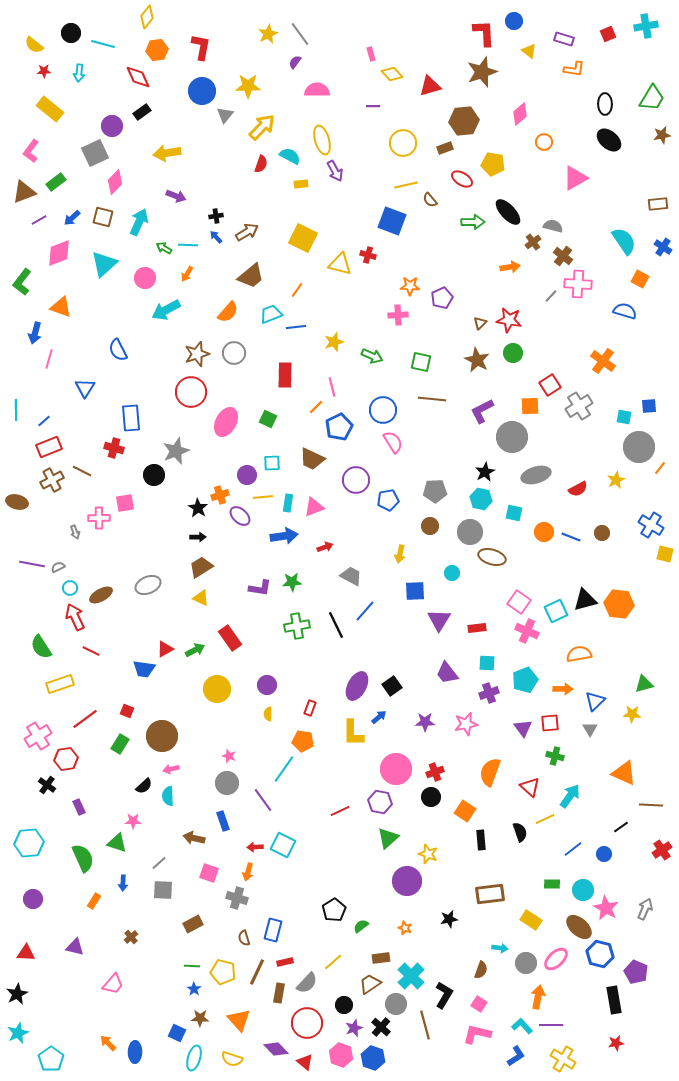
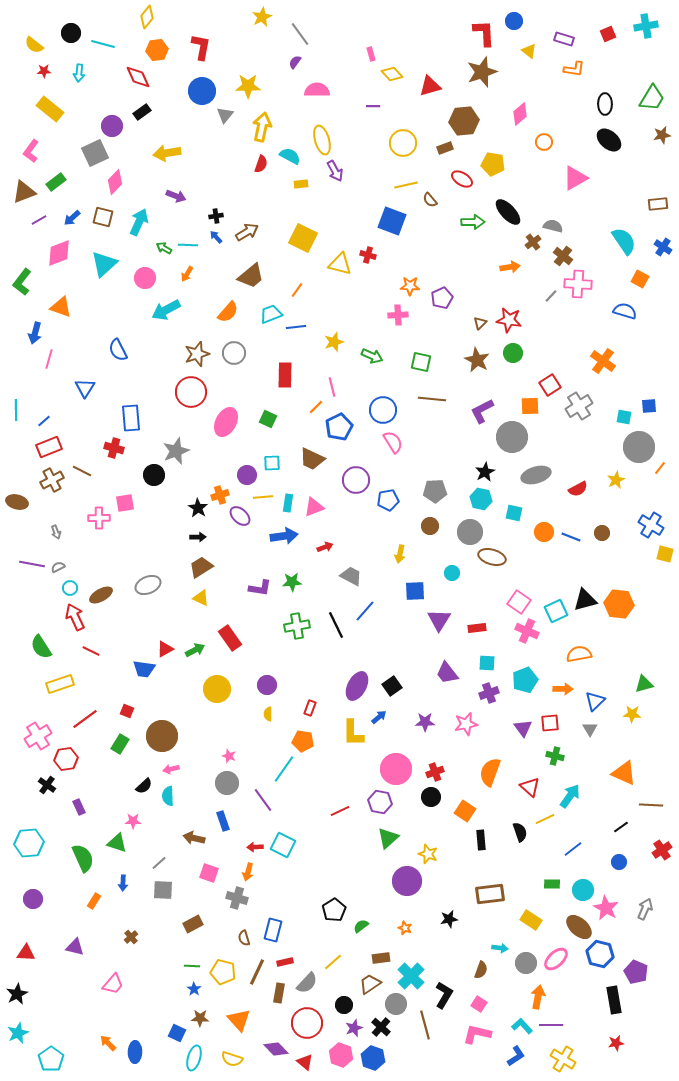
yellow star at (268, 34): moved 6 px left, 17 px up
yellow arrow at (262, 127): rotated 32 degrees counterclockwise
gray arrow at (75, 532): moved 19 px left
blue circle at (604, 854): moved 15 px right, 8 px down
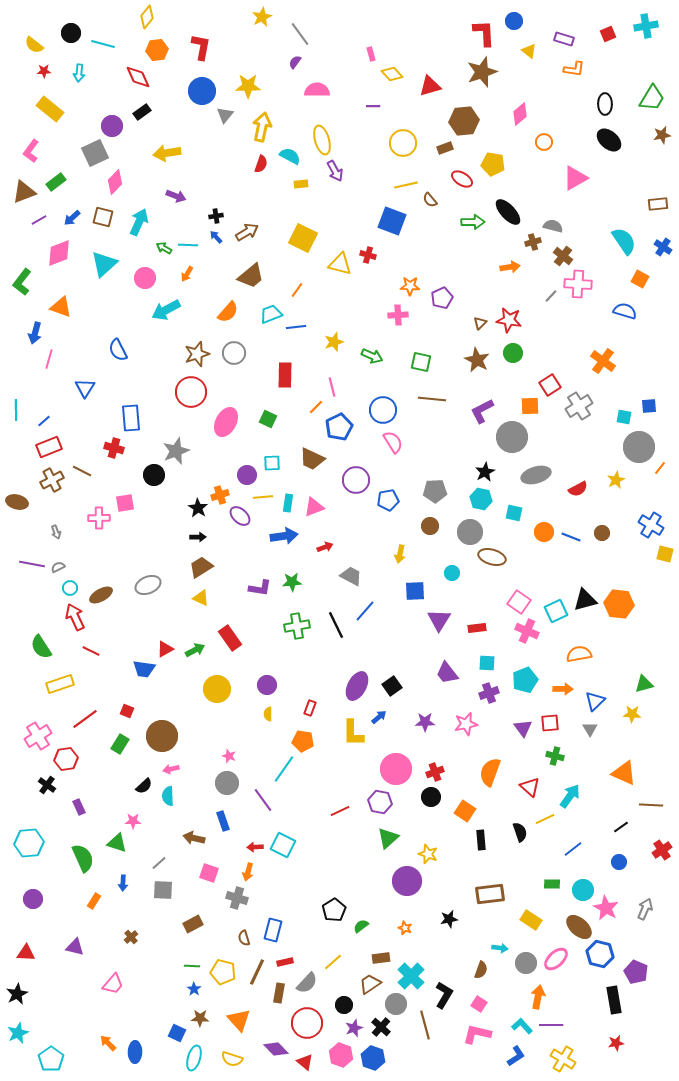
brown cross at (533, 242): rotated 21 degrees clockwise
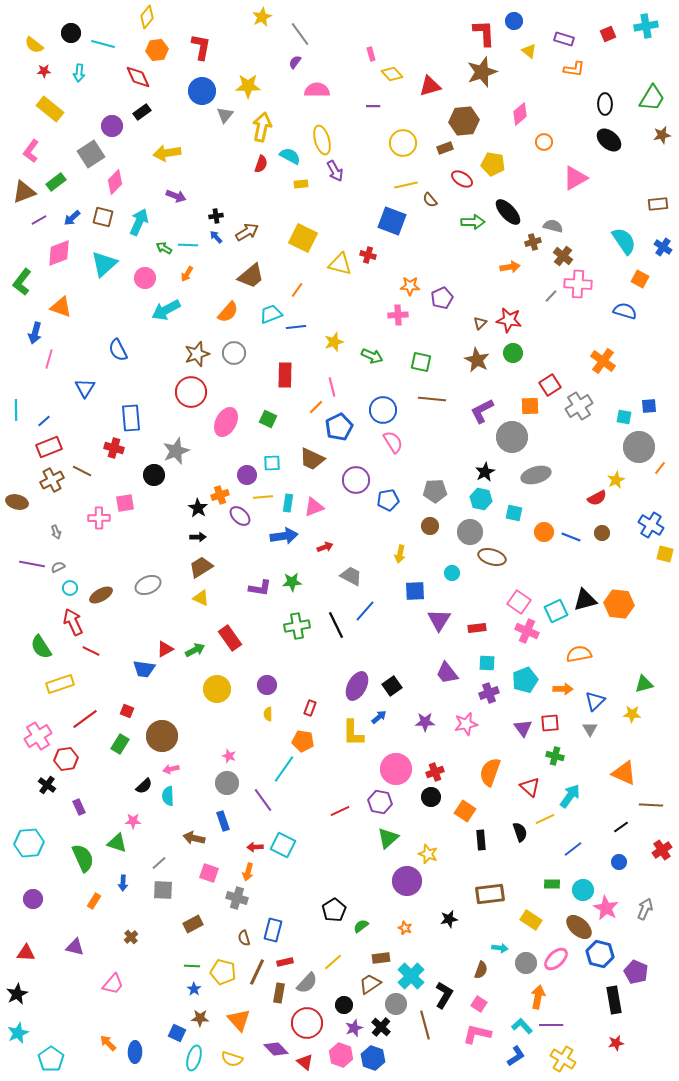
gray square at (95, 153): moved 4 px left, 1 px down; rotated 8 degrees counterclockwise
red semicircle at (578, 489): moved 19 px right, 9 px down
red arrow at (75, 617): moved 2 px left, 5 px down
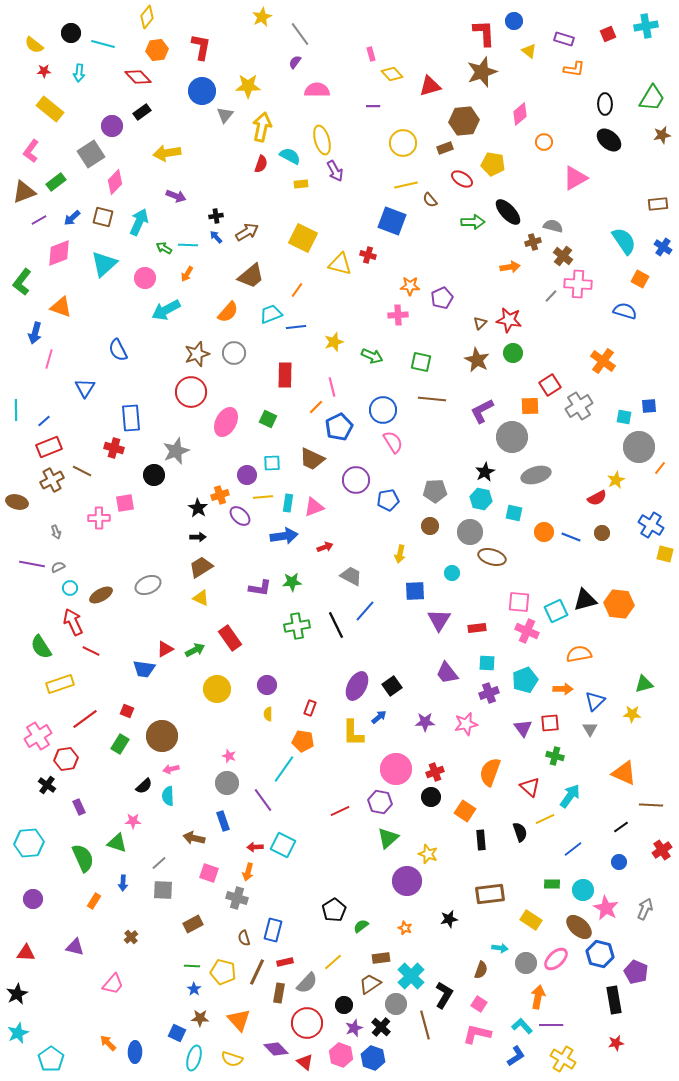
red diamond at (138, 77): rotated 20 degrees counterclockwise
pink square at (519, 602): rotated 30 degrees counterclockwise
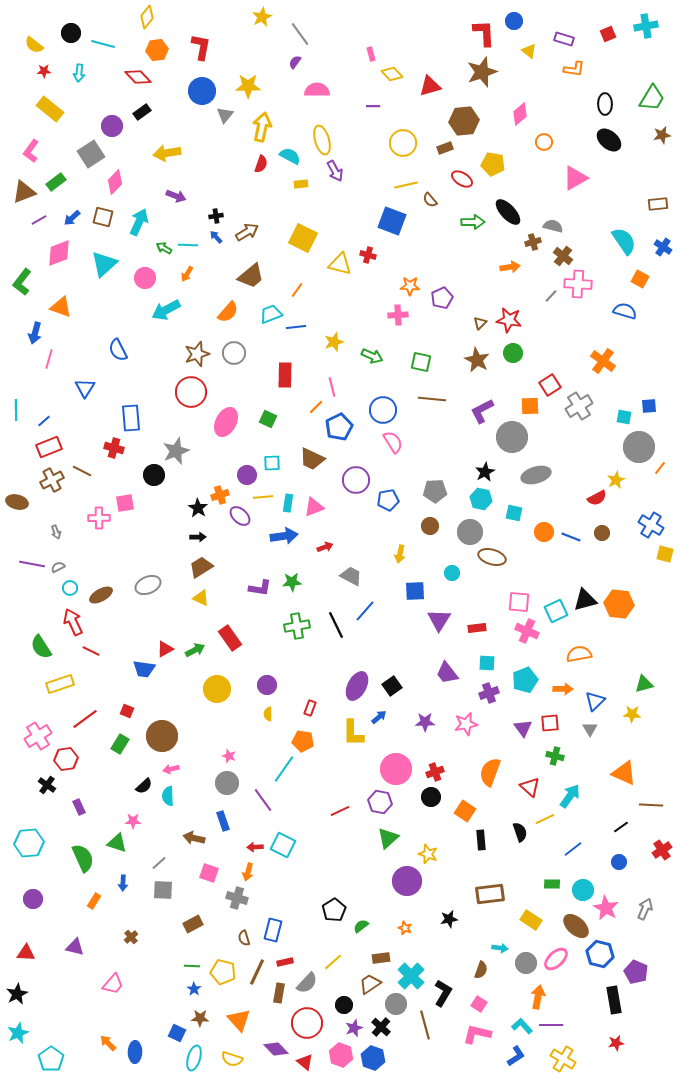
brown ellipse at (579, 927): moved 3 px left, 1 px up
black L-shape at (444, 995): moved 1 px left, 2 px up
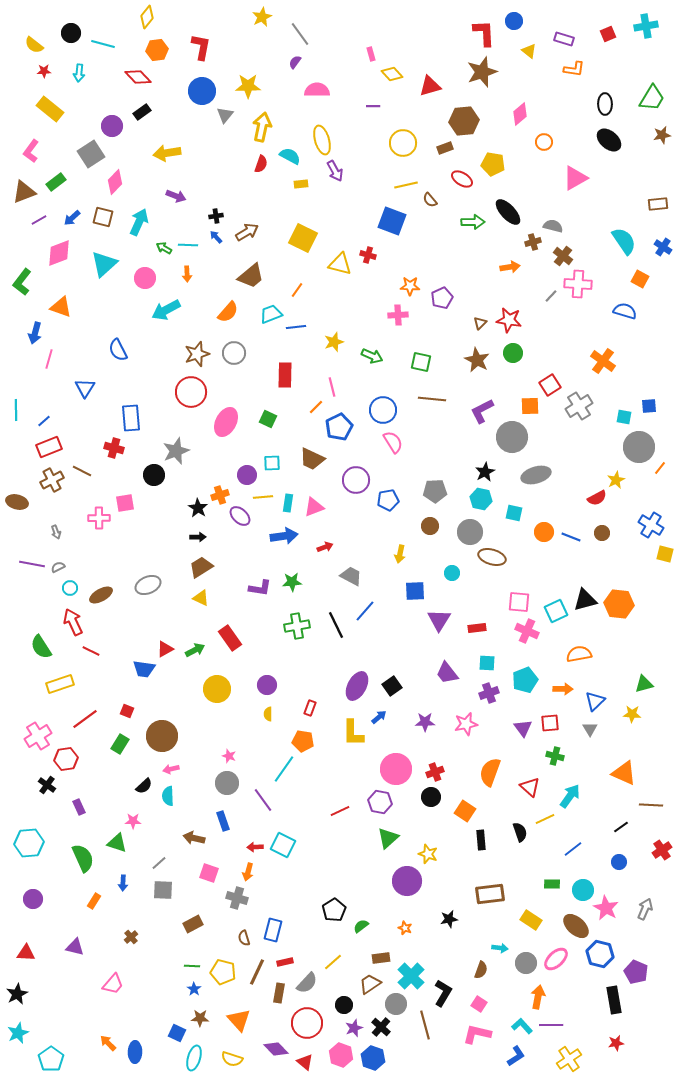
orange arrow at (187, 274): rotated 35 degrees counterclockwise
yellow cross at (563, 1059): moved 6 px right; rotated 25 degrees clockwise
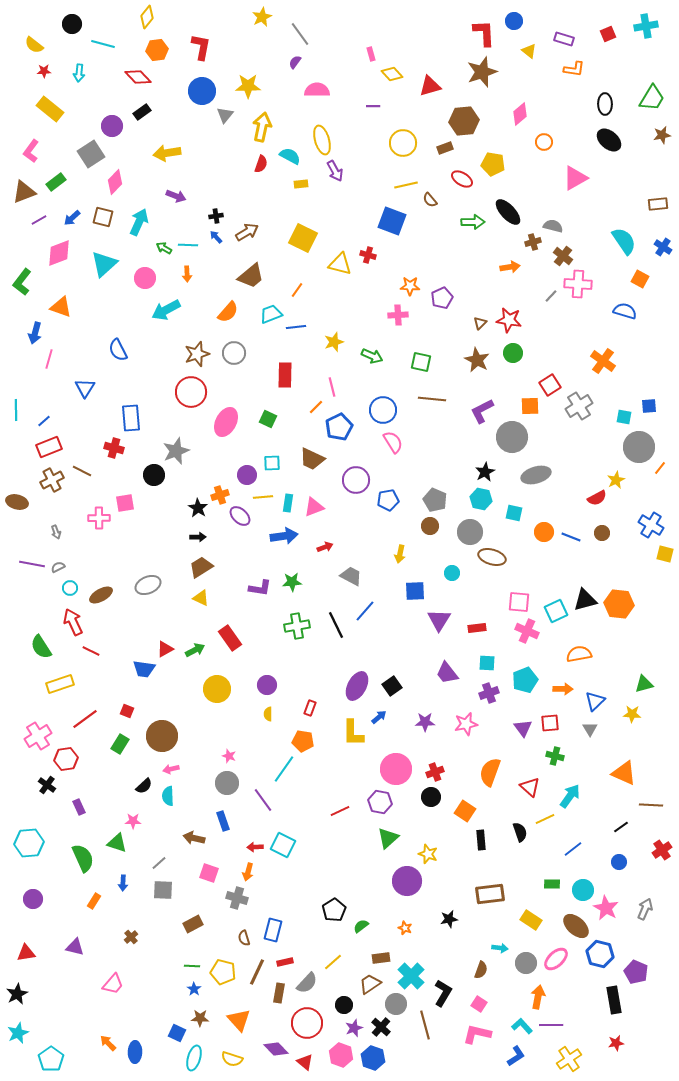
black circle at (71, 33): moved 1 px right, 9 px up
gray pentagon at (435, 491): moved 9 px down; rotated 25 degrees clockwise
red triangle at (26, 953): rotated 12 degrees counterclockwise
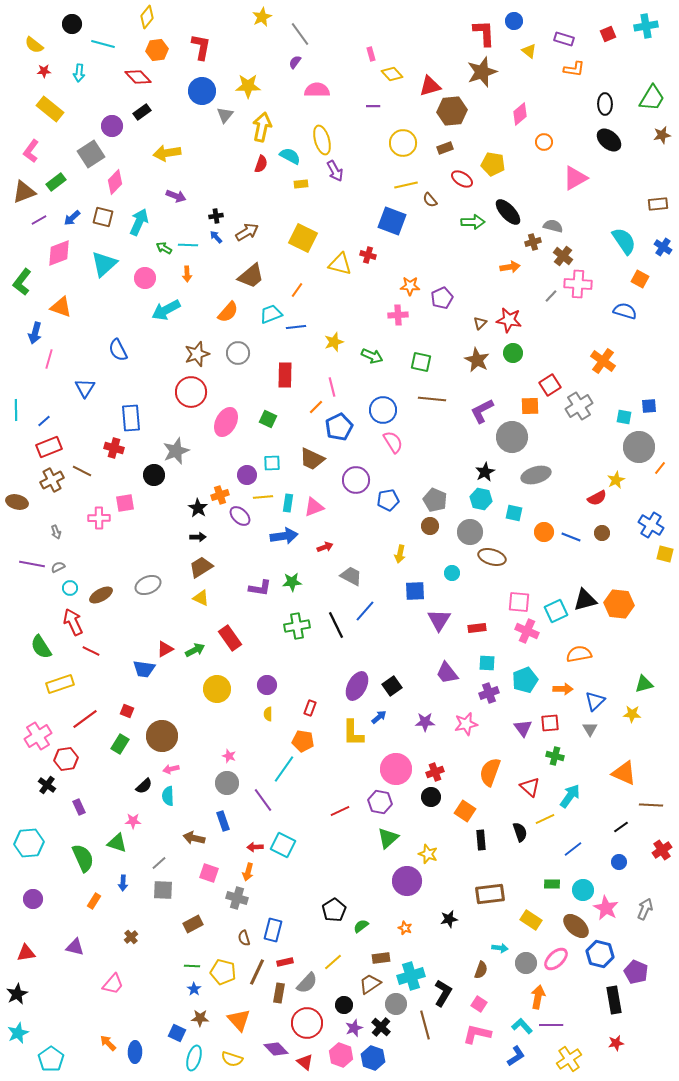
brown hexagon at (464, 121): moved 12 px left, 10 px up
gray circle at (234, 353): moved 4 px right
cyan cross at (411, 976): rotated 28 degrees clockwise
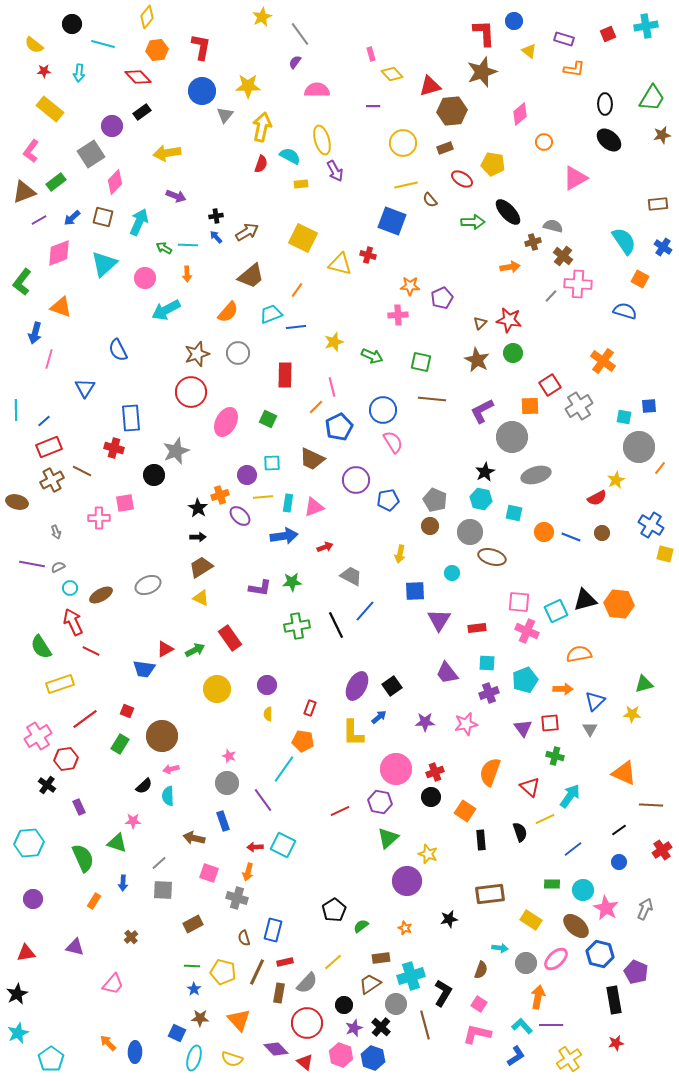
black line at (621, 827): moved 2 px left, 3 px down
